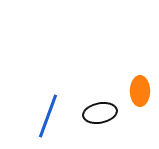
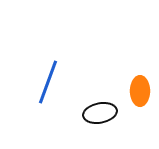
blue line: moved 34 px up
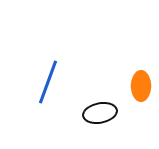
orange ellipse: moved 1 px right, 5 px up
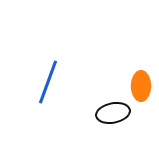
black ellipse: moved 13 px right
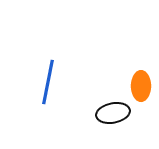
blue line: rotated 9 degrees counterclockwise
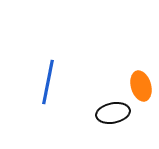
orange ellipse: rotated 16 degrees counterclockwise
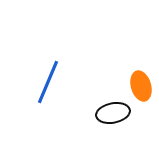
blue line: rotated 12 degrees clockwise
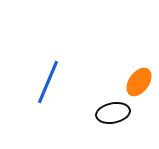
orange ellipse: moved 2 px left, 4 px up; rotated 52 degrees clockwise
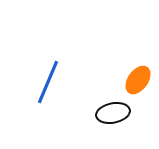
orange ellipse: moved 1 px left, 2 px up
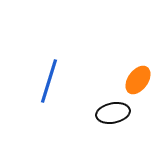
blue line: moved 1 px right, 1 px up; rotated 6 degrees counterclockwise
